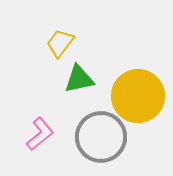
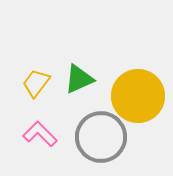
yellow trapezoid: moved 24 px left, 40 px down
green triangle: rotated 12 degrees counterclockwise
pink L-shape: rotated 96 degrees counterclockwise
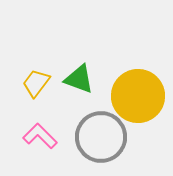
green triangle: rotated 44 degrees clockwise
pink L-shape: moved 2 px down
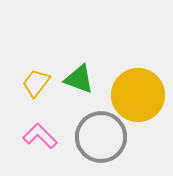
yellow circle: moved 1 px up
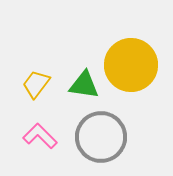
green triangle: moved 5 px right, 6 px down; rotated 12 degrees counterclockwise
yellow trapezoid: moved 1 px down
yellow circle: moved 7 px left, 30 px up
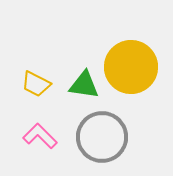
yellow circle: moved 2 px down
yellow trapezoid: rotated 100 degrees counterclockwise
gray circle: moved 1 px right
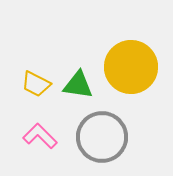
green triangle: moved 6 px left
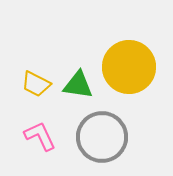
yellow circle: moved 2 px left
pink L-shape: rotated 20 degrees clockwise
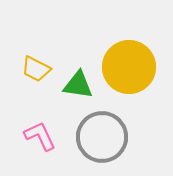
yellow trapezoid: moved 15 px up
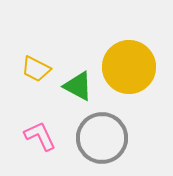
green triangle: moved 1 px down; rotated 20 degrees clockwise
gray circle: moved 1 px down
